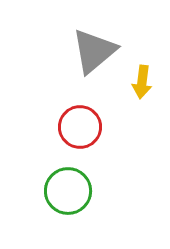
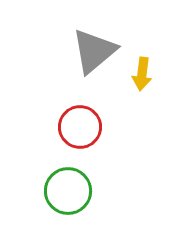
yellow arrow: moved 8 px up
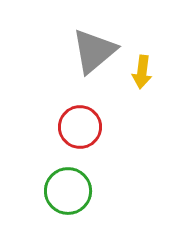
yellow arrow: moved 2 px up
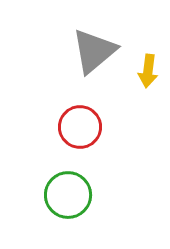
yellow arrow: moved 6 px right, 1 px up
green circle: moved 4 px down
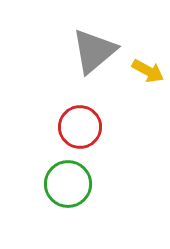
yellow arrow: rotated 68 degrees counterclockwise
green circle: moved 11 px up
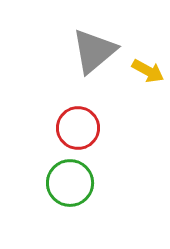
red circle: moved 2 px left, 1 px down
green circle: moved 2 px right, 1 px up
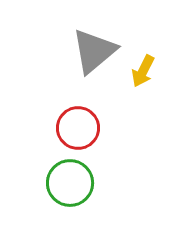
yellow arrow: moved 5 px left; rotated 88 degrees clockwise
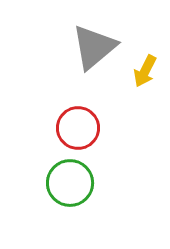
gray triangle: moved 4 px up
yellow arrow: moved 2 px right
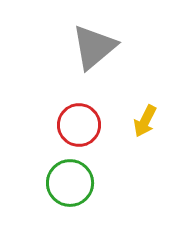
yellow arrow: moved 50 px down
red circle: moved 1 px right, 3 px up
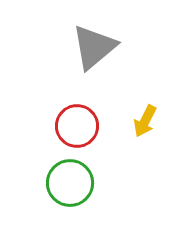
red circle: moved 2 px left, 1 px down
